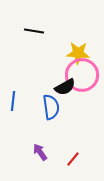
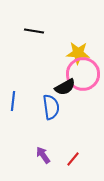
pink circle: moved 1 px right, 1 px up
purple arrow: moved 3 px right, 3 px down
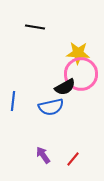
black line: moved 1 px right, 4 px up
pink circle: moved 2 px left
blue semicircle: rotated 85 degrees clockwise
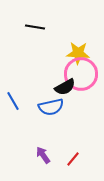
blue line: rotated 36 degrees counterclockwise
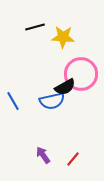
black line: rotated 24 degrees counterclockwise
yellow star: moved 15 px left, 16 px up
blue semicircle: moved 1 px right, 6 px up
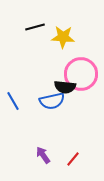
black semicircle: rotated 35 degrees clockwise
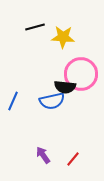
blue line: rotated 54 degrees clockwise
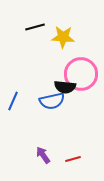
red line: rotated 35 degrees clockwise
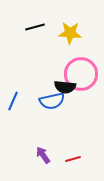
yellow star: moved 7 px right, 4 px up
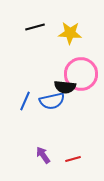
blue line: moved 12 px right
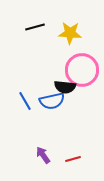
pink circle: moved 1 px right, 4 px up
blue line: rotated 54 degrees counterclockwise
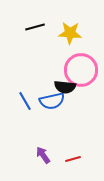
pink circle: moved 1 px left
